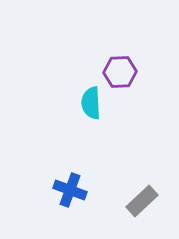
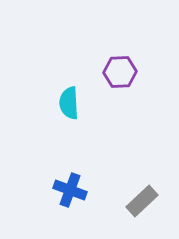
cyan semicircle: moved 22 px left
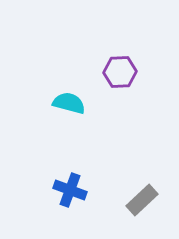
cyan semicircle: rotated 108 degrees clockwise
gray rectangle: moved 1 px up
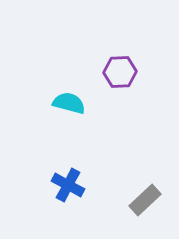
blue cross: moved 2 px left, 5 px up; rotated 8 degrees clockwise
gray rectangle: moved 3 px right
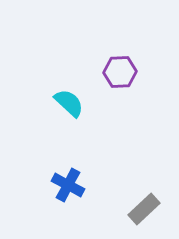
cyan semicircle: rotated 28 degrees clockwise
gray rectangle: moved 1 px left, 9 px down
